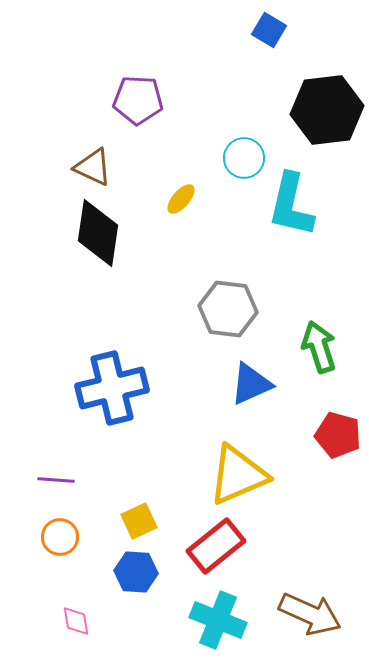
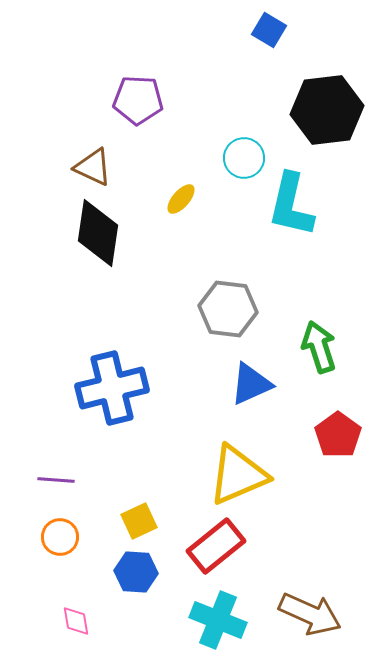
red pentagon: rotated 21 degrees clockwise
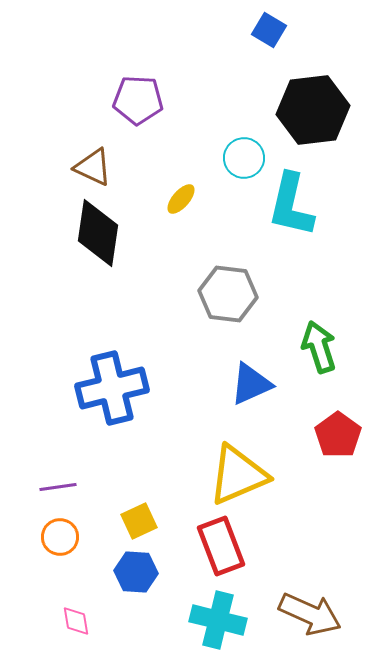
black hexagon: moved 14 px left
gray hexagon: moved 15 px up
purple line: moved 2 px right, 7 px down; rotated 12 degrees counterclockwise
red rectangle: moved 5 px right; rotated 72 degrees counterclockwise
cyan cross: rotated 8 degrees counterclockwise
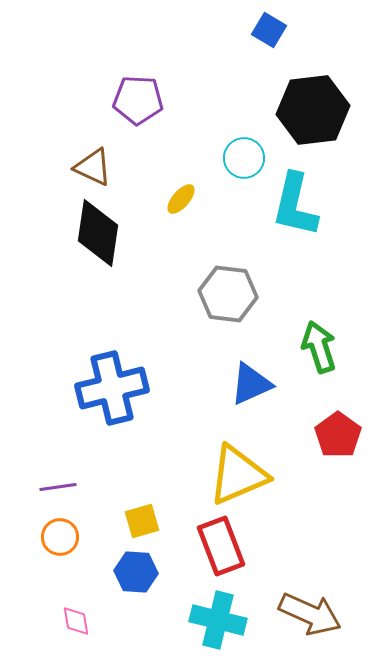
cyan L-shape: moved 4 px right
yellow square: moved 3 px right; rotated 9 degrees clockwise
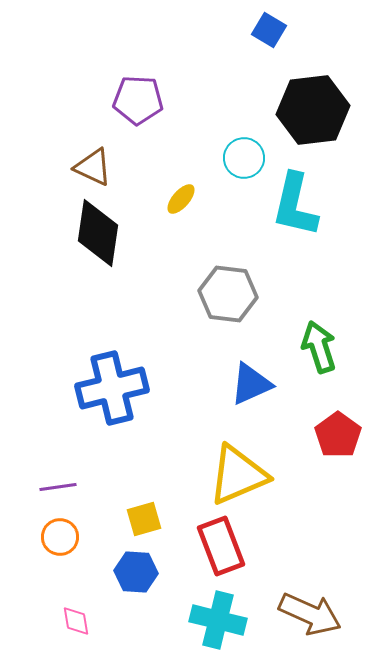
yellow square: moved 2 px right, 2 px up
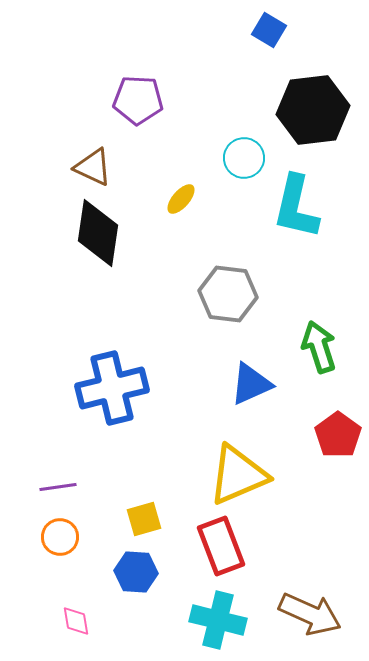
cyan L-shape: moved 1 px right, 2 px down
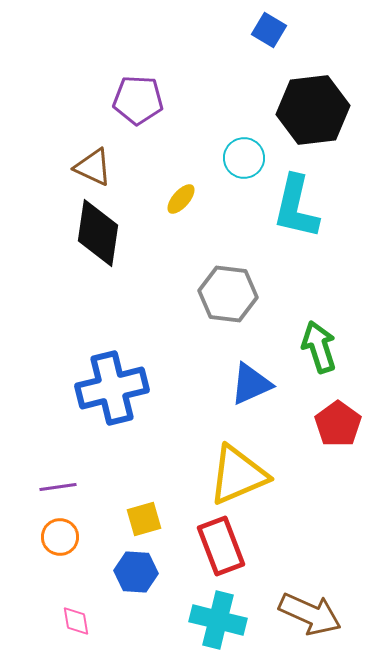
red pentagon: moved 11 px up
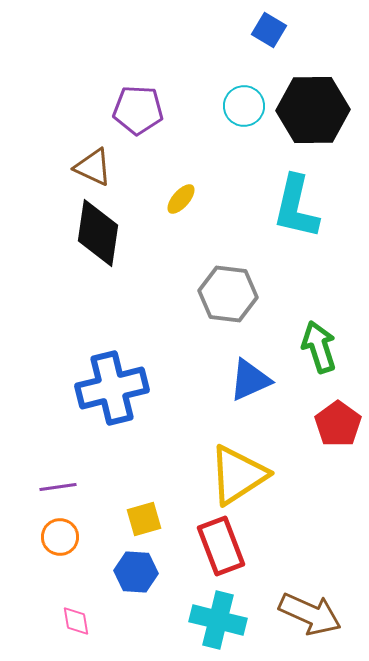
purple pentagon: moved 10 px down
black hexagon: rotated 6 degrees clockwise
cyan circle: moved 52 px up
blue triangle: moved 1 px left, 4 px up
yellow triangle: rotated 10 degrees counterclockwise
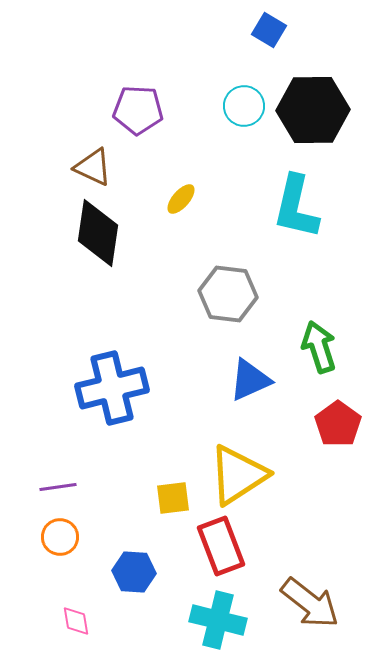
yellow square: moved 29 px right, 21 px up; rotated 9 degrees clockwise
blue hexagon: moved 2 px left
brown arrow: moved 11 px up; rotated 14 degrees clockwise
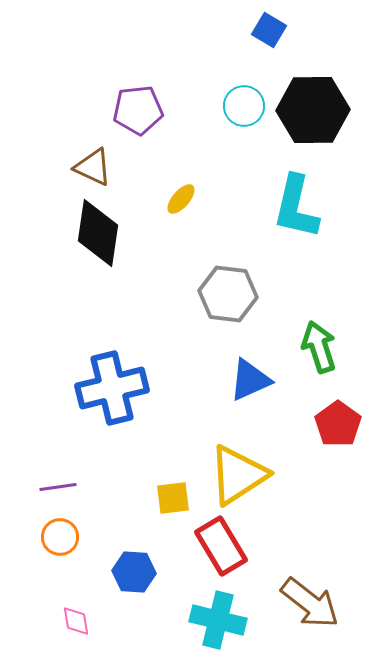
purple pentagon: rotated 9 degrees counterclockwise
red rectangle: rotated 10 degrees counterclockwise
